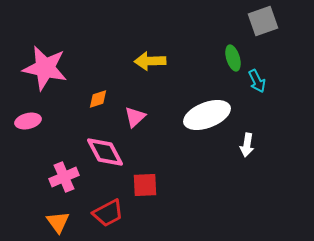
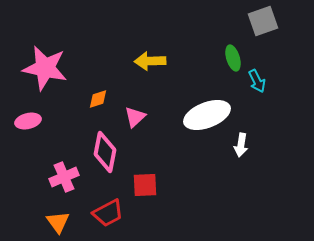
white arrow: moved 6 px left
pink diamond: rotated 39 degrees clockwise
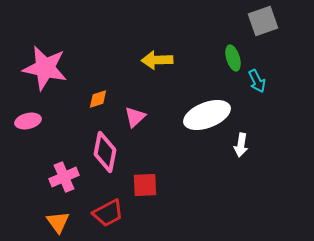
yellow arrow: moved 7 px right, 1 px up
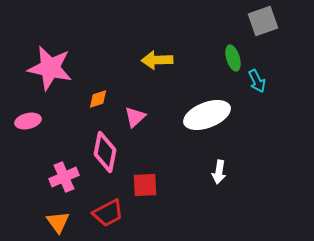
pink star: moved 5 px right
white arrow: moved 22 px left, 27 px down
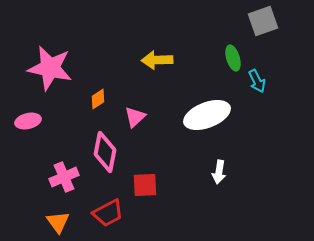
orange diamond: rotated 15 degrees counterclockwise
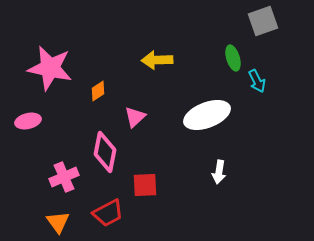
orange diamond: moved 8 px up
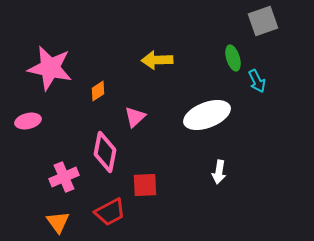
red trapezoid: moved 2 px right, 1 px up
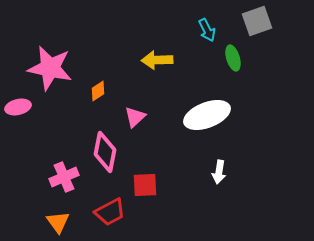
gray square: moved 6 px left
cyan arrow: moved 50 px left, 51 px up
pink ellipse: moved 10 px left, 14 px up
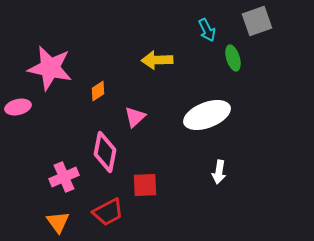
red trapezoid: moved 2 px left
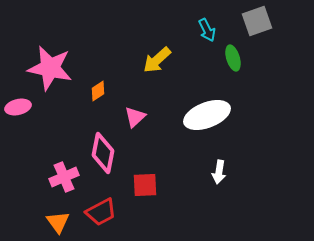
yellow arrow: rotated 40 degrees counterclockwise
pink diamond: moved 2 px left, 1 px down
red trapezoid: moved 7 px left
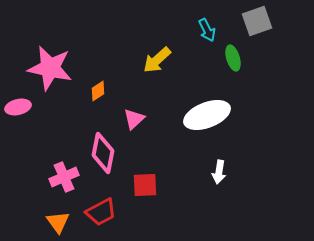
pink triangle: moved 1 px left, 2 px down
